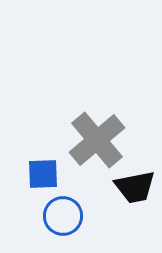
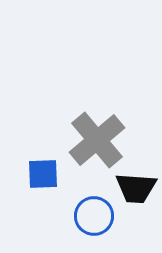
black trapezoid: moved 1 px right, 1 px down; rotated 15 degrees clockwise
blue circle: moved 31 px right
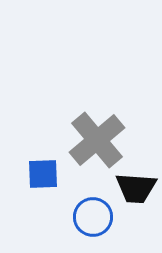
blue circle: moved 1 px left, 1 px down
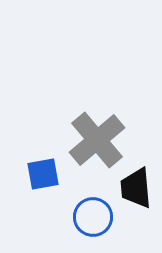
blue square: rotated 8 degrees counterclockwise
black trapezoid: rotated 81 degrees clockwise
